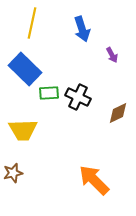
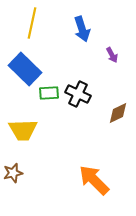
black cross: moved 3 px up
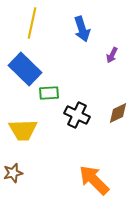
purple arrow: rotated 56 degrees clockwise
black cross: moved 1 px left, 21 px down
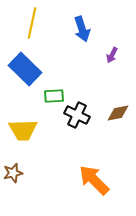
green rectangle: moved 5 px right, 3 px down
brown diamond: rotated 15 degrees clockwise
